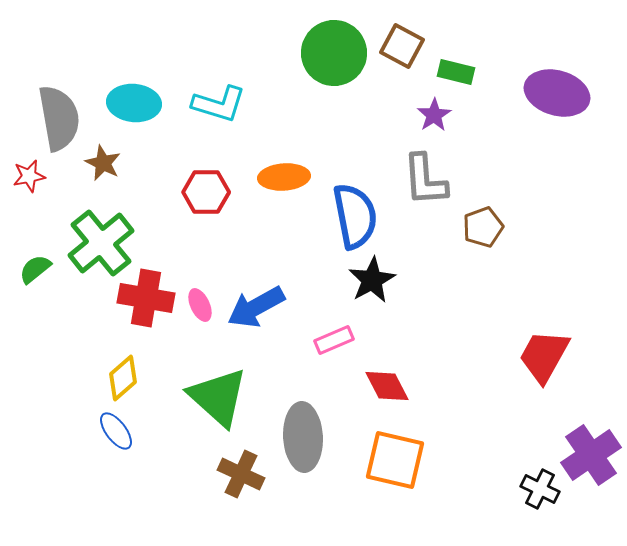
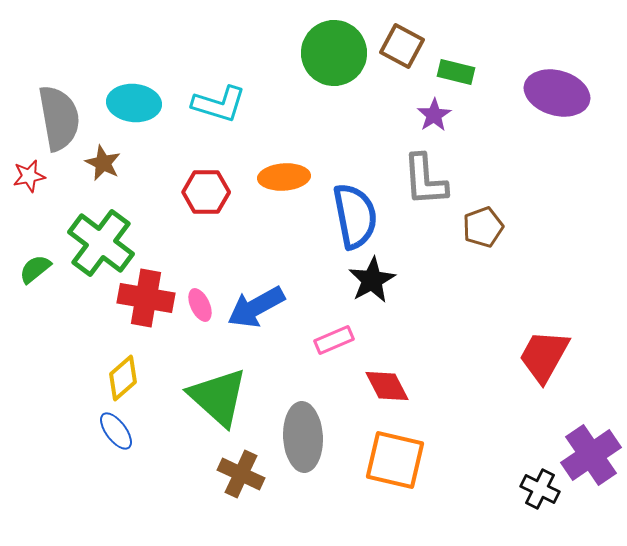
green cross: rotated 14 degrees counterclockwise
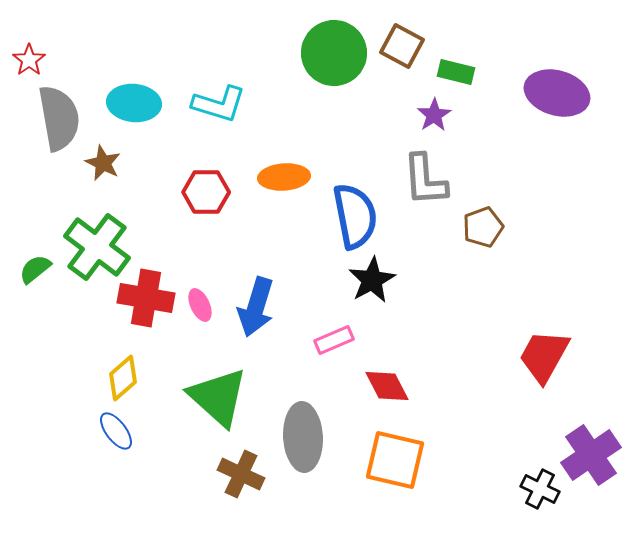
red star: moved 116 px up; rotated 24 degrees counterclockwise
green cross: moved 4 px left, 4 px down
blue arrow: rotated 44 degrees counterclockwise
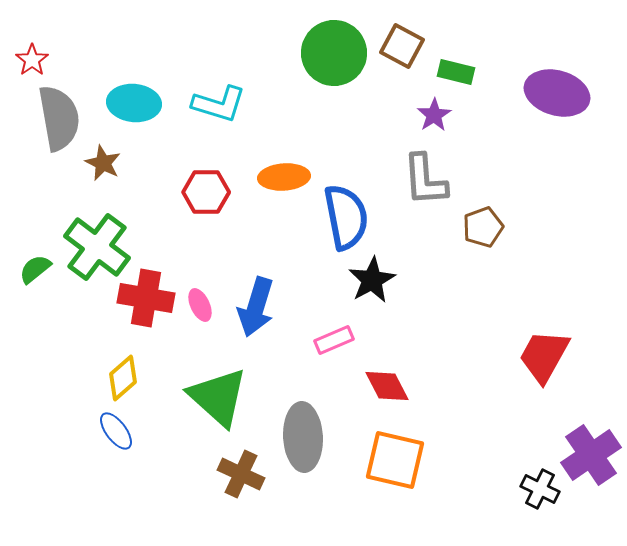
red star: moved 3 px right
blue semicircle: moved 9 px left, 1 px down
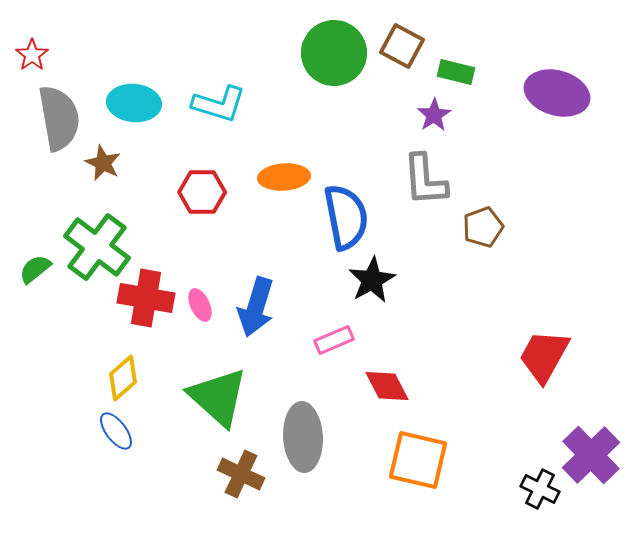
red star: moved 5 px up
red hexagon: moved 4 px left
purple cross: rotated 10 degrees counterclockwise
orange square: moved 23 px right
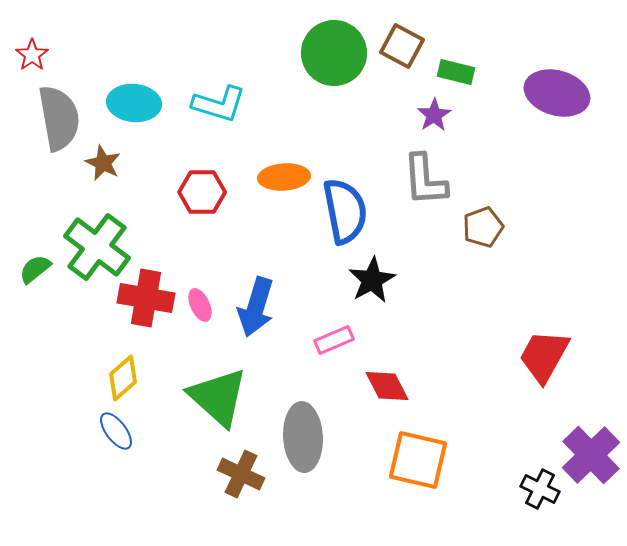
blue semicircle: moved 1 px left, 6 px up
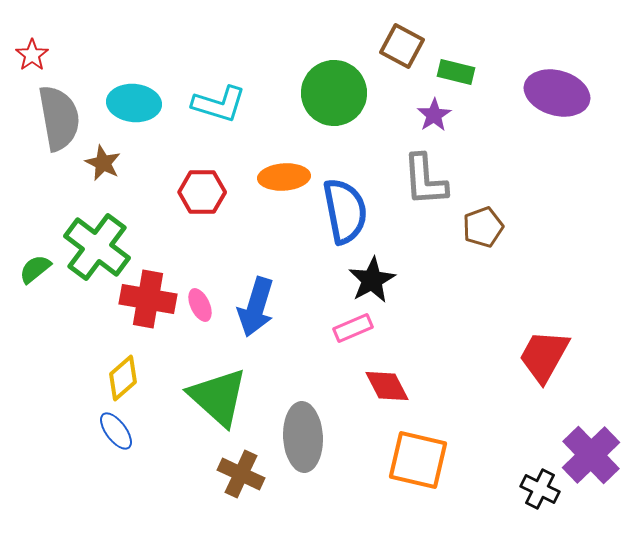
green circle: moved 40 px down
red cross: moved 2 px right, 1 px down
pink rectangle: moved 19 px right, 12 px up
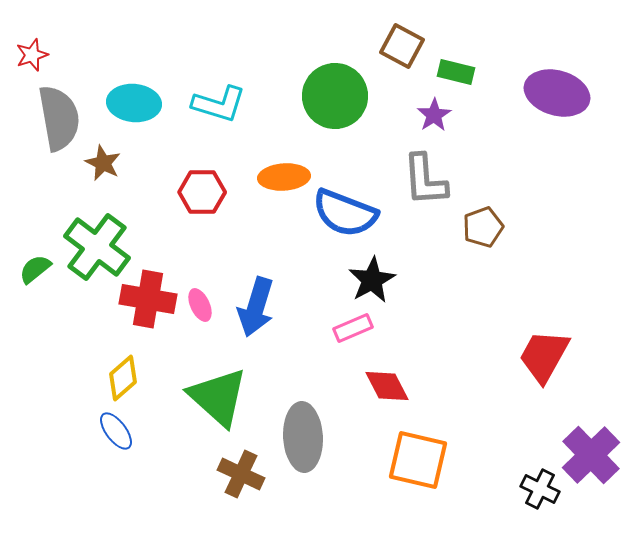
red star: rotated 16 degrees clockwise
green circle: moved 1 px right, 3 px down
blue semicircle: moved 2 px down; rotated 122 degrees clockwise
